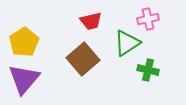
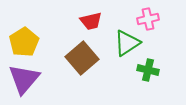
brown square: moved 1 px left, 1 px up
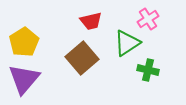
pink cross: rotated 20 degrees counterclockwise
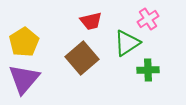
green cross: rotated 15 degrees counterclockwise
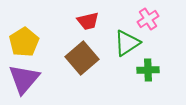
red trapezoid: moved 3 px left
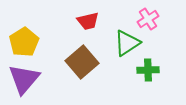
brown square: moved 4 px down
